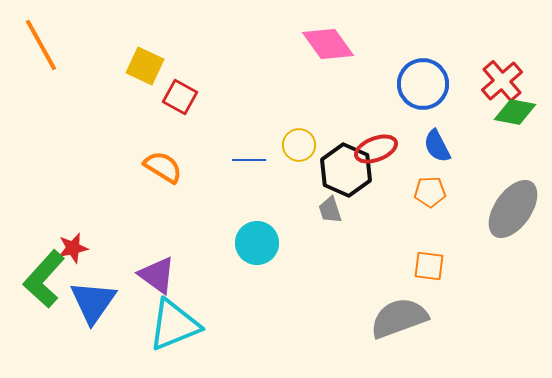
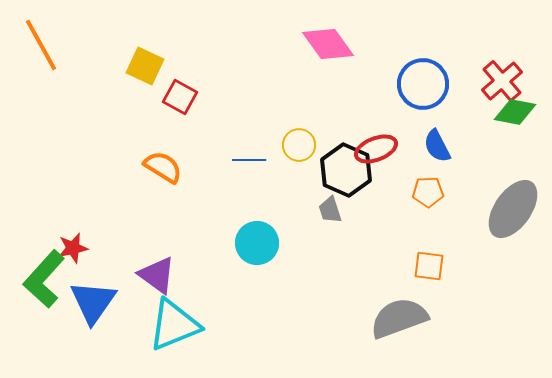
orange pentagon: moved 2 px left
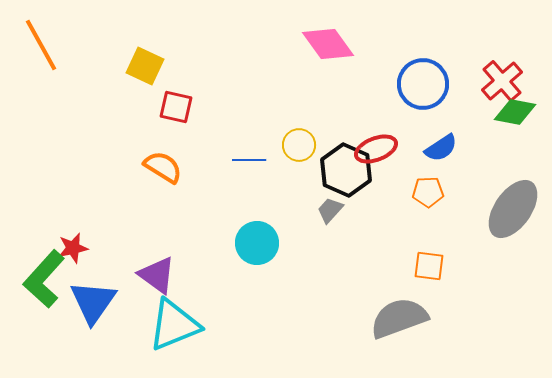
red square: moved 4 px left, 10 px down; rotated 16 degrees counterclockwise
blue semicircle: moved 4 px right, 2 px down; rotated 96 degrees counterclockwise
gray trapezoid: rotated 60 degrees clockwise
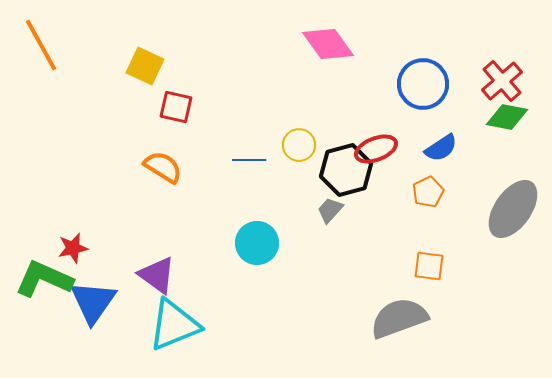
green diamond: moved 8 px left, 5 px down
black hexagon: rotated 21 degrees clockwise
orange pentagon: rotated 24 degrees counterclockwise
green L-shape: rotated 72 degrees clockwise
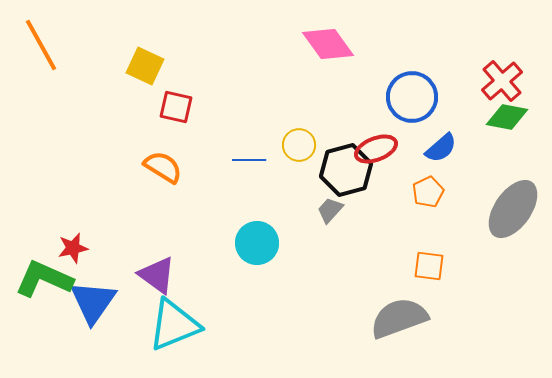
blue circle: moved 11 px left, 13 px down
blue semicircle: rotated 8 degrees counterclockwise
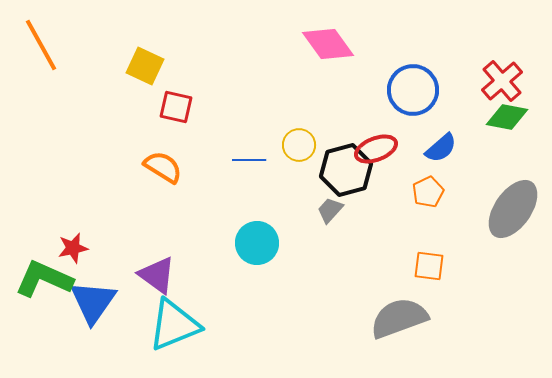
blue circle: moved 1 px right, 7 px up
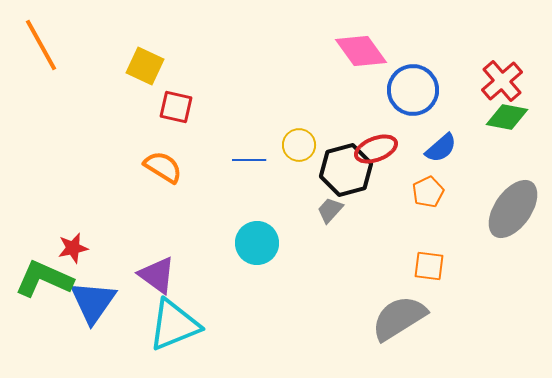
pink diamond: moved 33 px right, 7 px down
gray semicircle: rotated 12 degrees counterclockwise
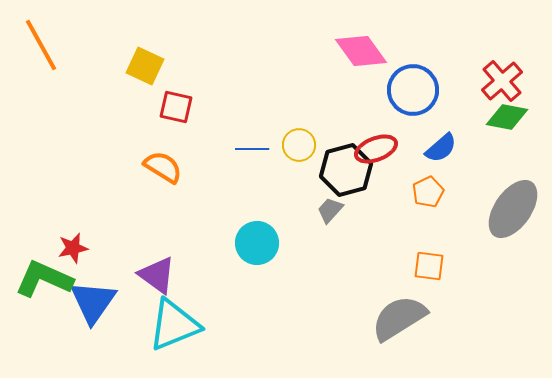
blue line: moved 3 px right, 11 px up
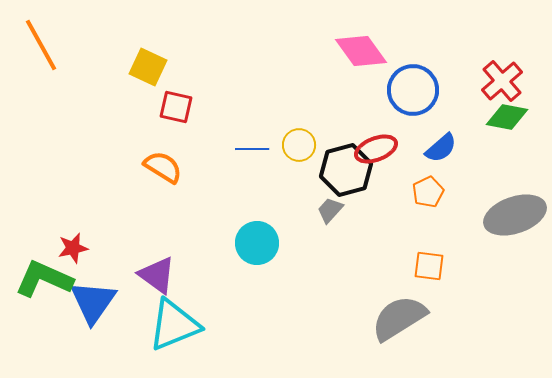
yellow square: moved 3 px right, 1 px down
gray ellipse: moved 2 px right, 6 px down; rotated 36 degrees clockwise
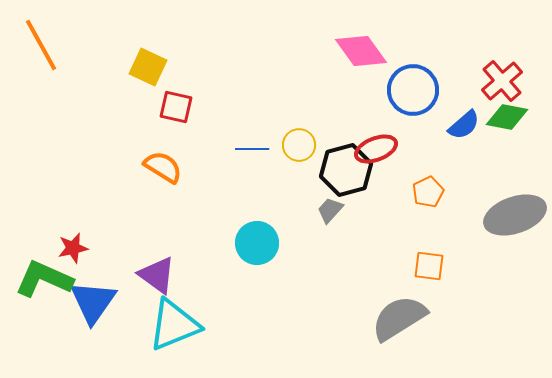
blue semicircle: moved 23 px right, 23 px up
